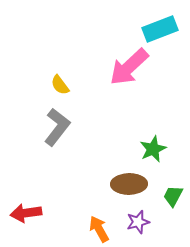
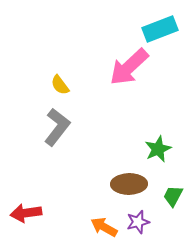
green star: moved 5 px right
orange arrow: moved 5 px right, 2 px up; rotated 32 degrees counterclockwise
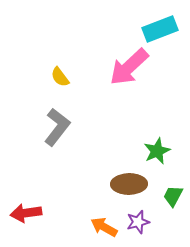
yellow semicircle: moved 8 px up
green star: moved 1 px left, 2 px down
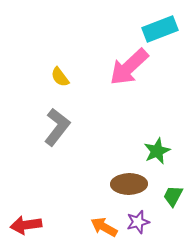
red arrow: moved 12 px down
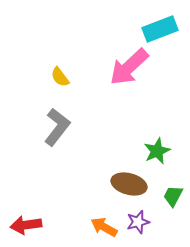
brown ellipse: rotated 16 degrees clockwise
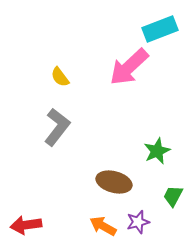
brown ellipse: moved 15 px left, 2 px up
orange arrow: moved 1 px left, 1 px up
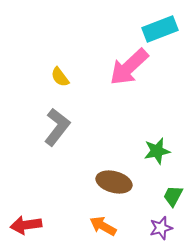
green star: rotated 12 degrees clockwise
purple star: moved 23 px right, 6 px down
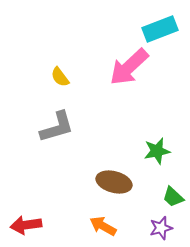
gray L-shape: rotated 36 degrees clockwise
green trapezoid: moved 1 px down; rotated 75 degrees counterclockwise
